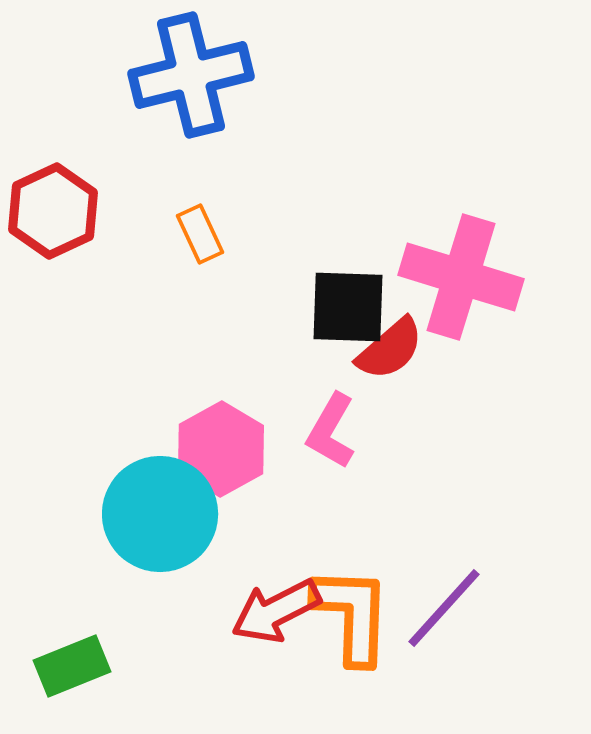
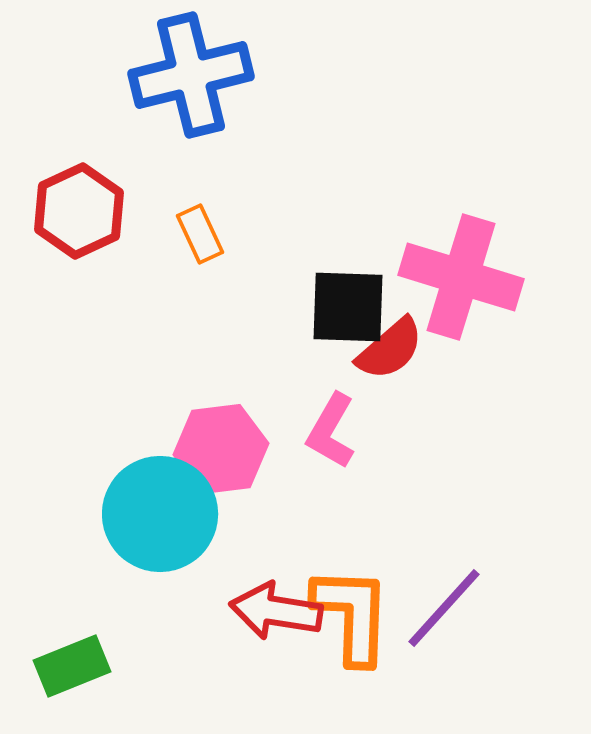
red hexagon: moved 26 px right
pink hexagon: rotated 22 degrees clockwise
red arrow: rotated 36 degrees clockwise
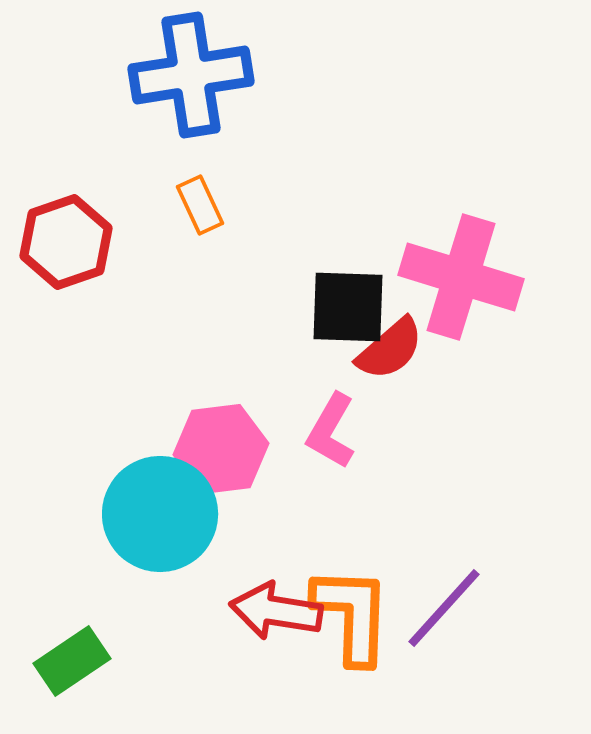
blue cross: rotated 5 degrees clockwise
red hexagon: moved 13 px left, 31 px down; rotated 6 degrees clockwise
orange rectangle: moved 29 px up
green rectangle: moved 5 px up; rotated 12 degrees counterclockwise
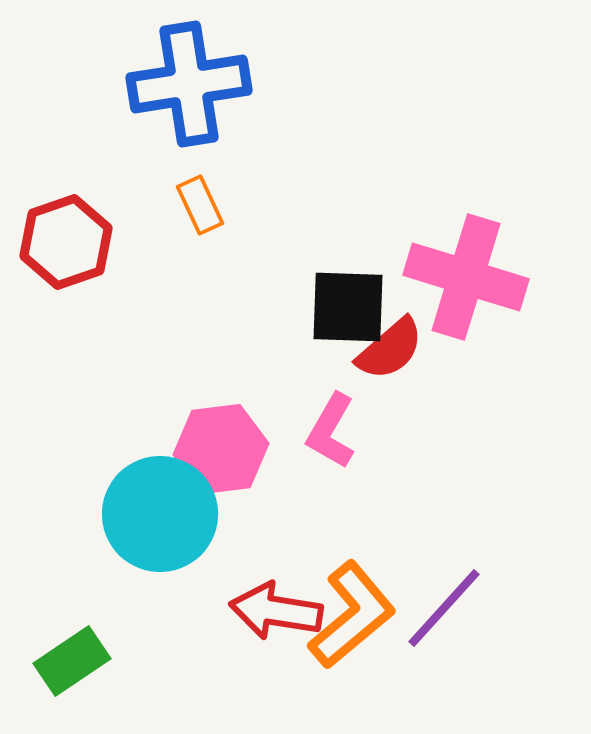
blue cross: moved 2 px left, 9 px down
pink cross: moved 5 px right
orange L-shape: rotated 48 degrees clockwise
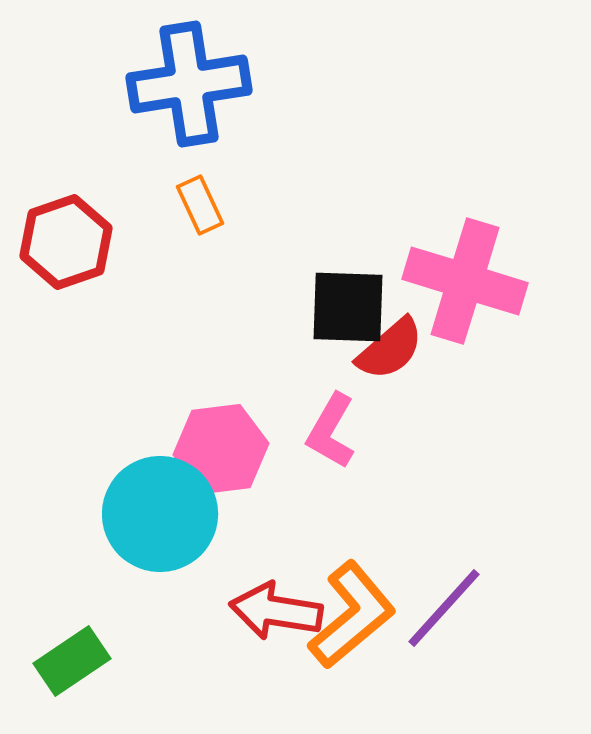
pink cross: moved 1 px left, 4 px down
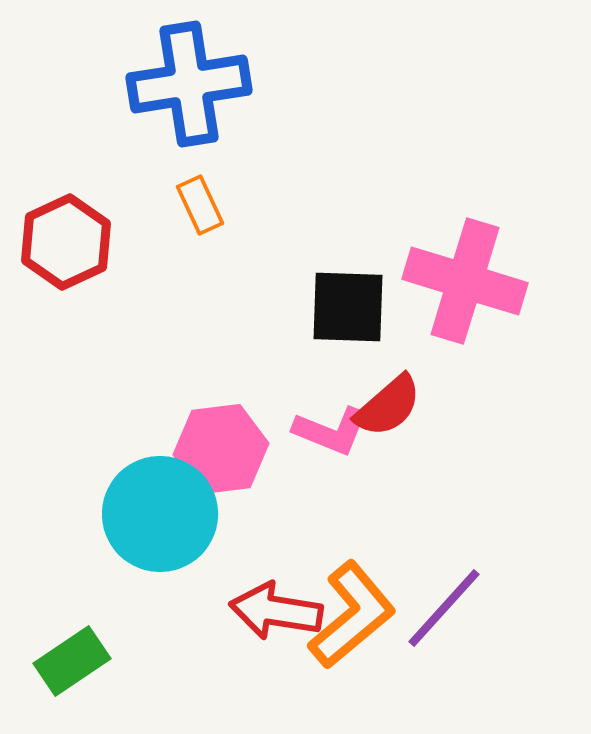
red hexagon: rotated 6 degrees counterclockwise
red semicircle: moved 2 px left, 57 px down
pink L-shape: rotated 98 degrees counterclockwise
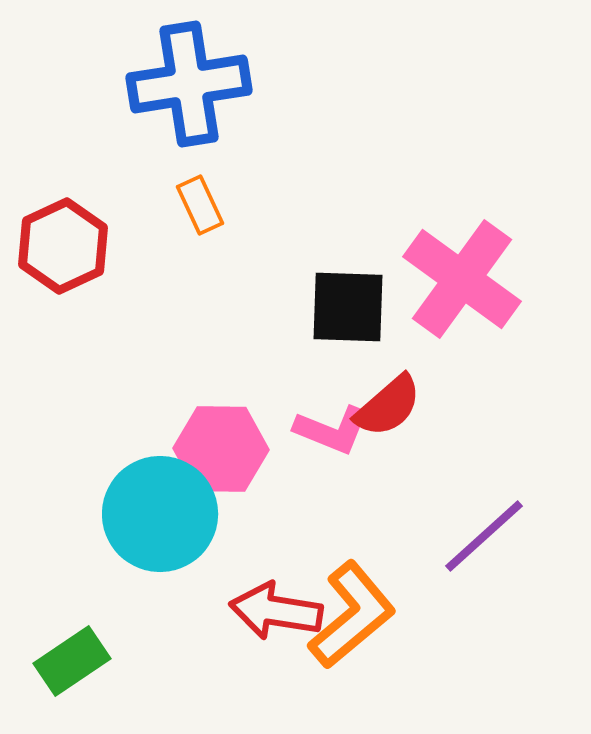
red hexagon: moved 3 px left, 4 px down
pink cross: moved 3 px left, 2 px up; rotated 19 degrees clockwise
pink L-shape: moved 1 px right, 1 px up
pink hexagon: rotated 8 degrees clockwise
purple line: moved 40 px right, 72 px up; rotated 6 degrees clockwise
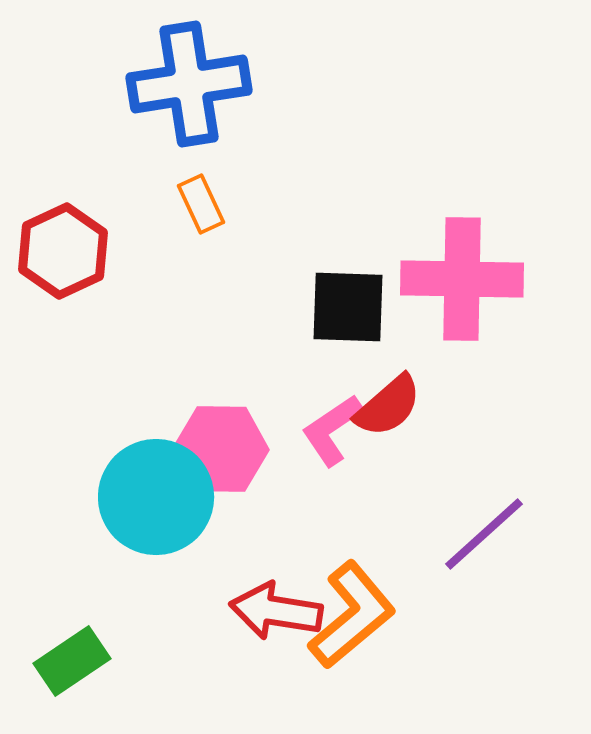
orange rectangle: moved 1 px right, 1 px up
red hexagon: moved 5 px down
pink cross: rotated 35 degrees counterclockwise
pink L-shape: rotated 124 degrees clockwise
cyan circle: moved 4 px left, 17 px up
purple line: moved 2 px up
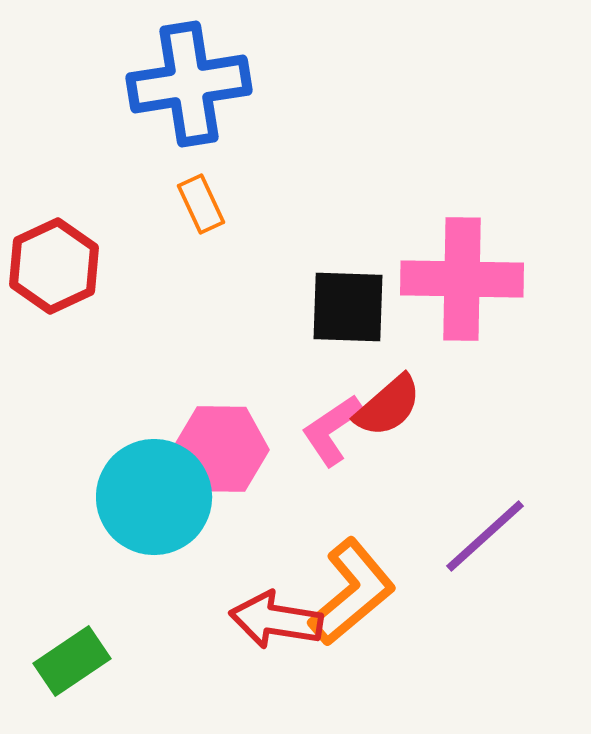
red hexagon: moved 9 px left, 15 px down
cyan circle: moved 2 px left
purple line: moved 1 px right, 2 px down
red arrow: moved 9 px down
orange L-shape: moved 23 px up
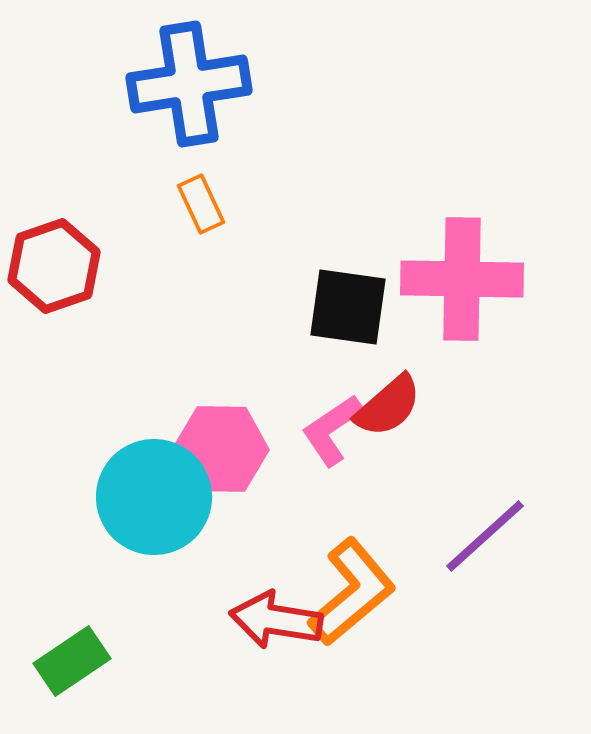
red hexagon: rotated 6 degrees clockwise
black square: rotated 6 degrees clockwise
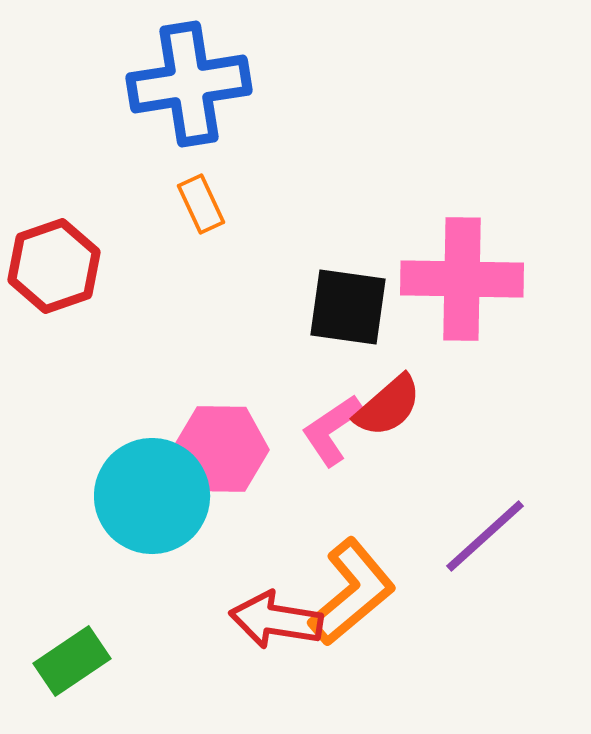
cyan circle: moved 2 px left, 1 px up
